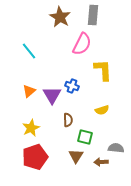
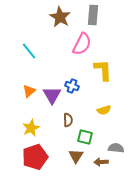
yellow semicircle: moved 2 px right
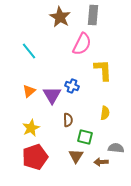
yellow semicircle: moved 1 px right, 3 px down; rotated 64 degrees counterclockwise
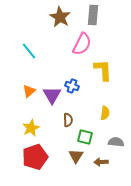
gray semicircle: moved 6 px up
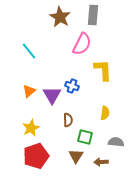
red pentagon: moved 1 px right, 1 px up
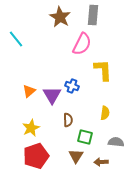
cyan line: moved 13 px left, 12 px up
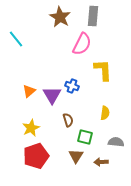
gray rectangle: moved 1 px down
brown semicircle: rotated 16 degrees counterclockwise
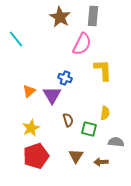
blue cross: moved 7 px left, 8 px up
green square: moved 4 px right, 8 px up
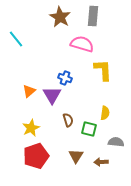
pink semicircle: rotated 100 degrees counterclockwise
